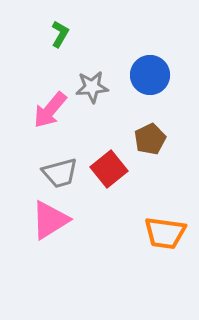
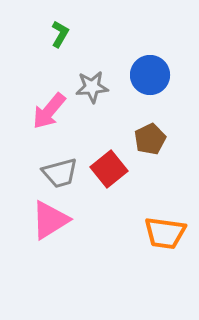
pink arrow: moved 1 px left, 1 px down
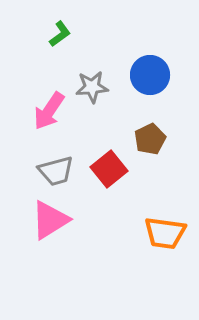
green L-shape: rotated 24 degrees clockwise
pink arrow: rotated 6 degrees counterclockwise
gray trapezoid: moved 4 px left, 2 px up
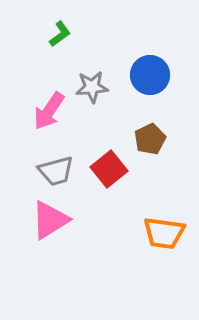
orange trapezoid: moved 1 px left
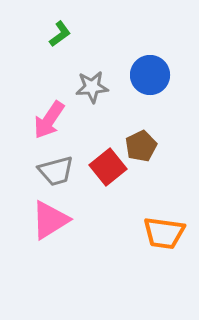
pink arrow: moved 9 px down
brown pentagon: moved 9 px left, 7 px down
red square: moved 1 px left, 2 px up
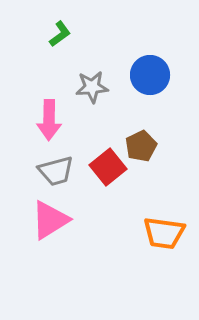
pink arrow: rotated 33 degrees counterclockwise
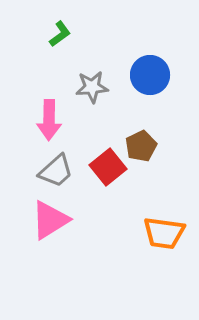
gray trapezoid: rotated 27 degrees counterclockwise
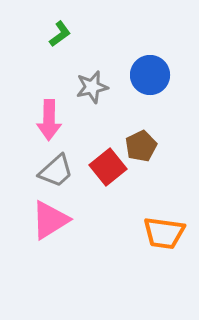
gray star: rotated 8 degrees counterclockwise
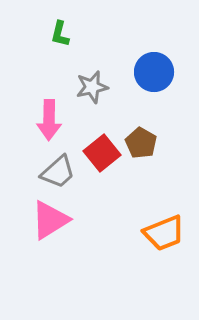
green L-shape: rotated 140 degrees clockwise
blue circle: moved 4 px right, 3 px up
brown pentagon: moved 3 px up; rotated 16 degrees counterclockwise
red square: moved 6 px left, 14 px up
gray trapezoid: moved 2 px right, 1 px down
orange trapezoid: rotated 30 degrees counterclockwise
